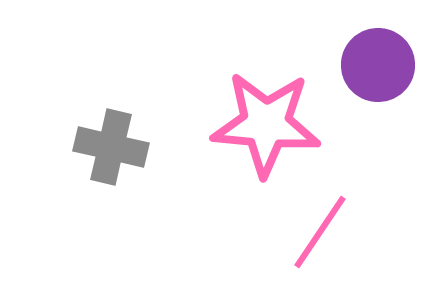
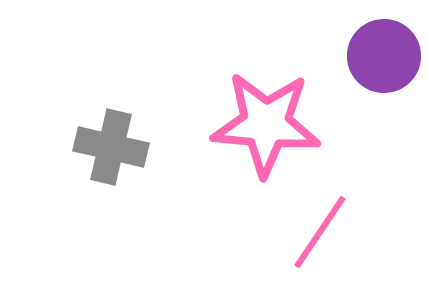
purple circle: moved 6 px right, 9 px up
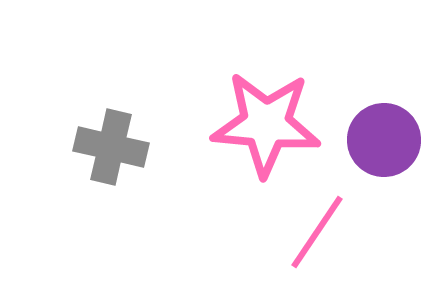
purple circle: moved 84 px down
pink line: moved 3 px left
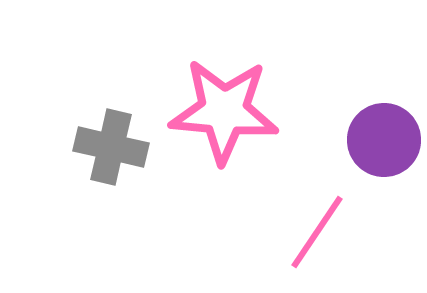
pink star: moved 42 px left, 13 px up
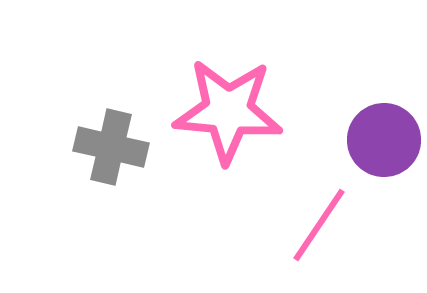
pink star: moved 4 px right
pink line: moved 2 px right, 7 px up
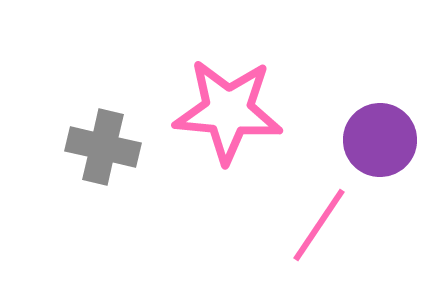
purple circle: moved 4 px left
gray cross: moved 8 px left
